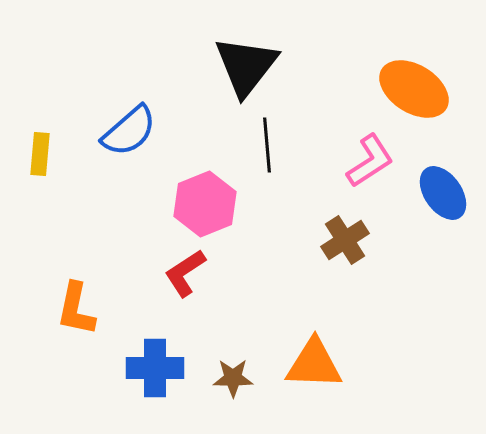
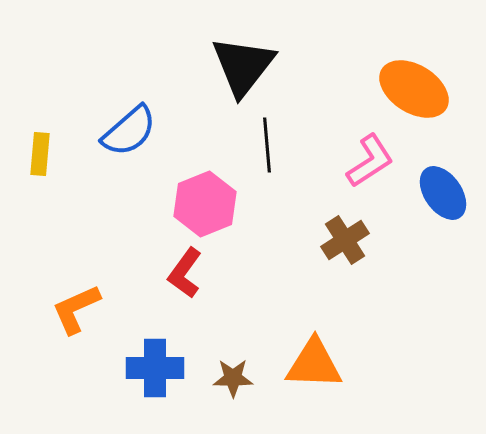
black triangle: moved 3 px left
red L-shape: rotated 21 degrees counterclockwise
orange L-shape: rotated 54 degrees clockwise
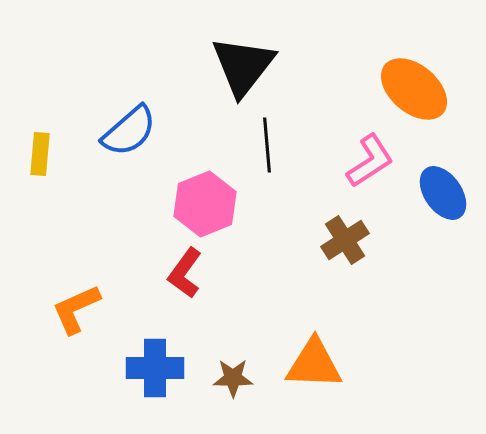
orange ellipse: rotated 8 degrees clockwise
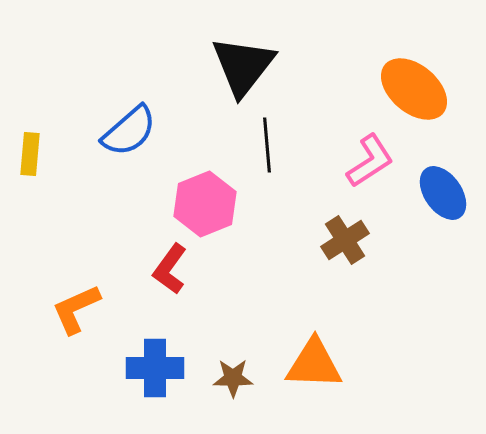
yellow rectangle: moved 10 px left
red L-shape: moved 15 px left, 4 px up
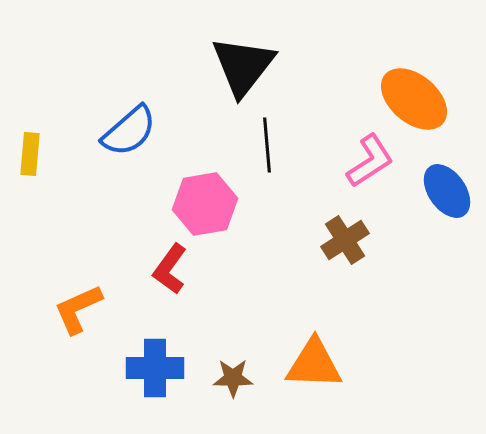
orange ellipse: moved 10 px down
blue ellipse: moved 4 px right, 2 px up
pink hexagon: rotated 12 degrees clockwise
orange L-shape: moved 2 px right
